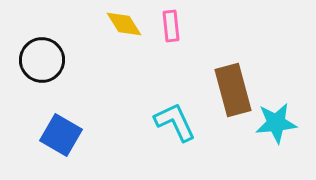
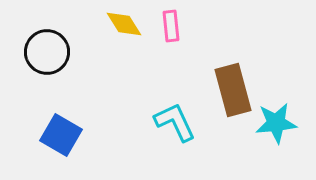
black circle: moved 5 px right, 8 px up
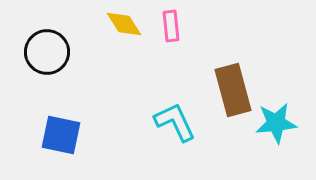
blue square: rotated 18 degrees counterclockwise
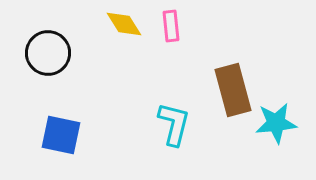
black circle: moved 1 px right, 1 px down
cyan L-shape: moved 1 px left, 2 px down; rotated 39 degrees clockwise
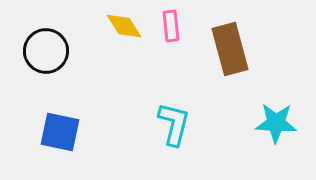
yellow diamond: moved 2 px down
black circle: moved 2 px left, 2 px up
brown rectangle: moved 3 px left, 41 px up
cyan star: rotated 9 degrees clockwise
blue square: moved 1 px left, 3 px up
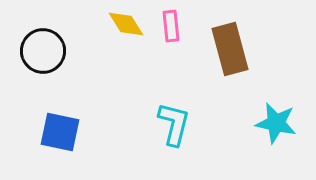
yellow diamond: moved 2 px right, 2 px up
black circle: moved 3 px left
cyan star: rotated 9 degrees clockwise
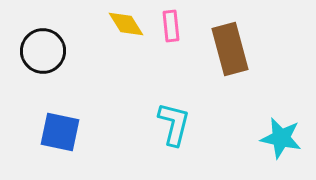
cyan star: moved 5 px right, 15 px down
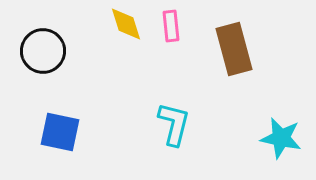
yellow diamond: rotated 15 degrees clockwise
brown rectangle: moved 4 px right
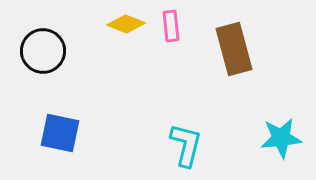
yellow diamond: rotated 51 degrees counterclockwise
cyan L-shape: moved 12 px right, 21 px down
blue square: moved 1 px down
cyan star: rotated 18 degrees counterclockwise
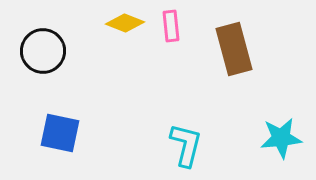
yellow diamond: moved 1 px left, 1 px up
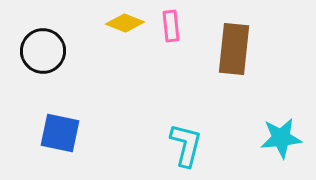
brown rectangle: rotated 21 degrees clockwise
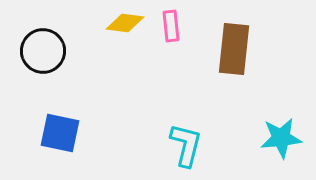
yellow diamond: rotated 15 degrees counterclockwise
